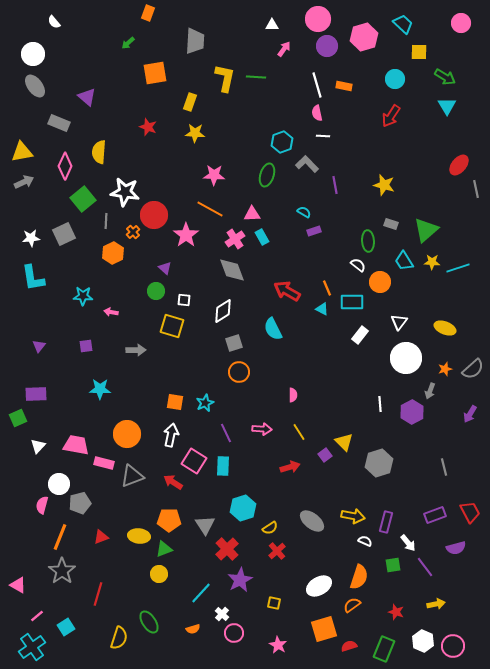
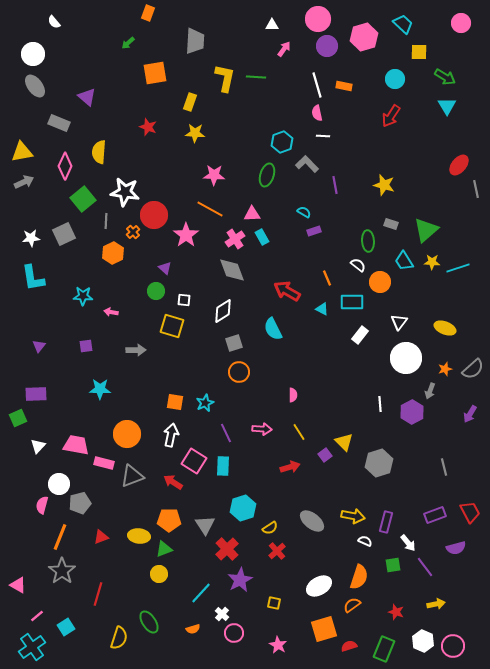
orange line at (327, 288): moved 10 px up
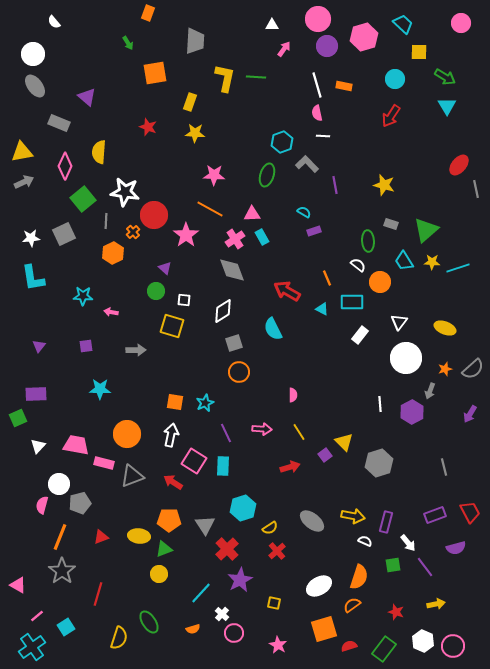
green arrow at (128, 43): rotated 80 degrees counterclockwise
green rectangle at (384, 649): rotated 15 degrees clockwise
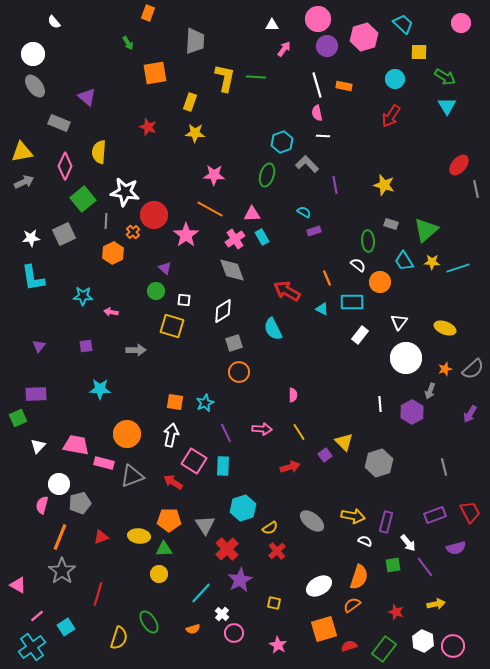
green triangle at (164, 549): rotated 18 degrees clockwise
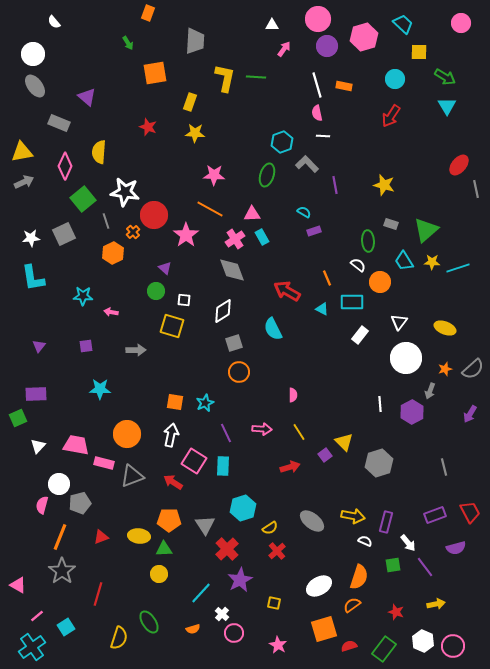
gray line at (106, 221): rotated 21 degrees counterclockwise
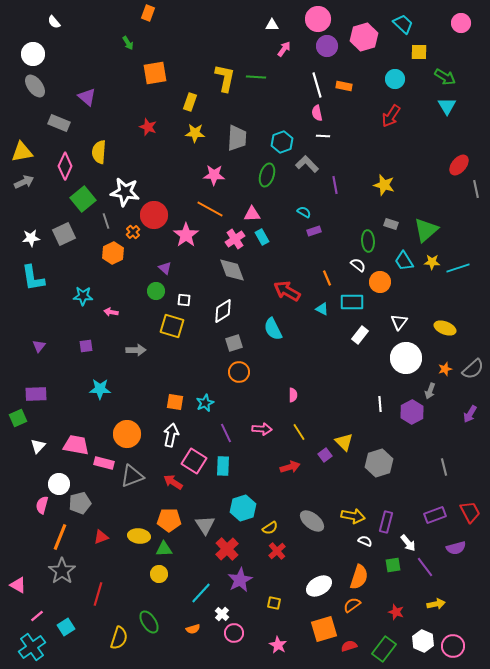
gray trapezoid at (195, 41): moved 42 px right, 97 px down
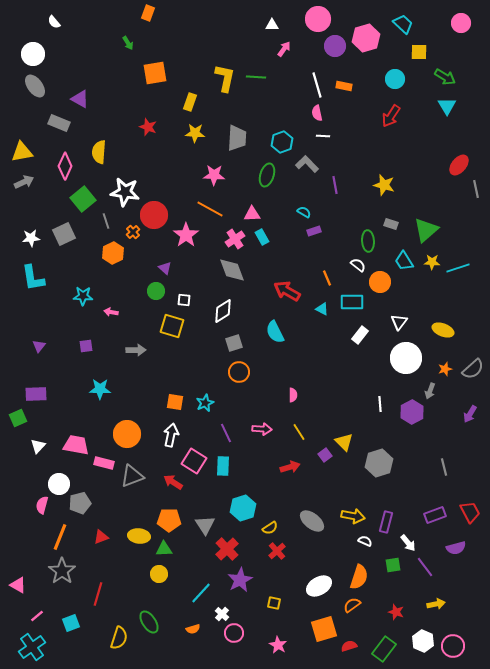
pink hexagon at (364, 37): moved 2 px right, 1 px down
purple circle at (327, 46): moved 8 px right
purple triangle at (87, 97): moved 7 px left, 2 px down; rotated 12 degrees counterclockwise
yellow ellipse at (445, 328): moved 2 px left, 2 px down
cyan semicircle at (273, 329): moved 2 px right, 3 px down
cyan square at (66, 627): moved 5 px right, 4 px up; rotated 12 degrees clockwise
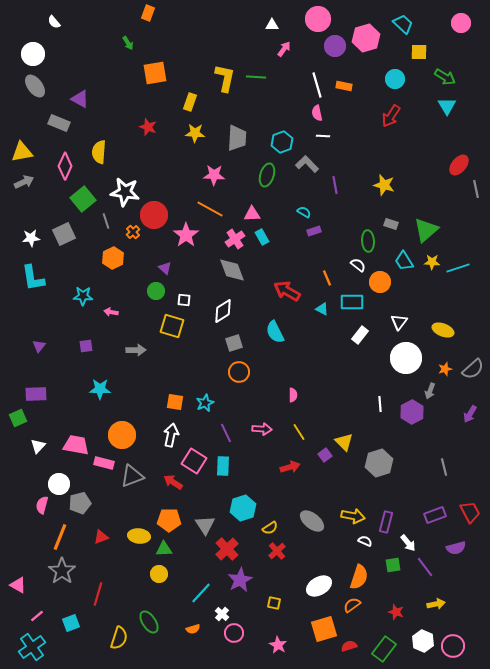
orange hexagon at (113, 253): moved 5 px down
orange circle at (127, 434): moved 5 px left, 1 px down
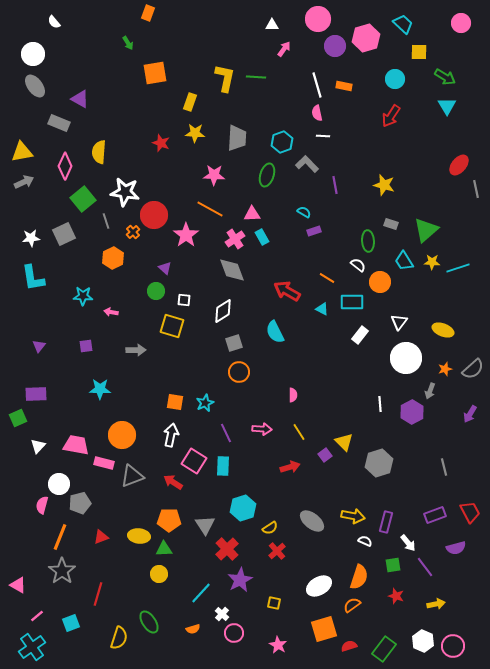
red star at (148, 127): moved 13 px right, 16 px down
orange line at (327, 278): rotated 35 degrees counterclockwise
red star at (396, 612): moved 16 px up
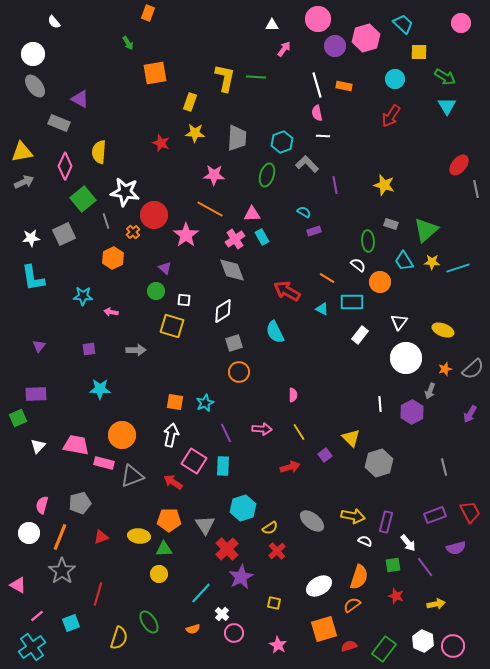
purple square at (86, 346): moved 3 px right, 3 px down
yellow triangle at (344, 442): moved 7 px right, 4 px up
white circle at (59, 484): moved 30 px left, 49 px down
purple star at (240, 580): moved 1 px right, 3 px up
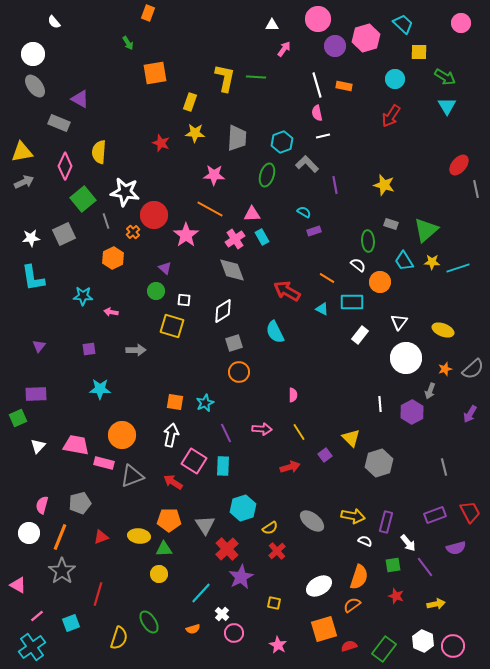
white line at (323, 136): rotated 16 degrees counterclockwise
